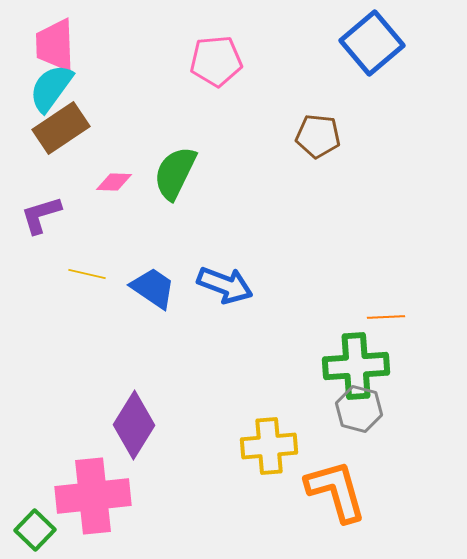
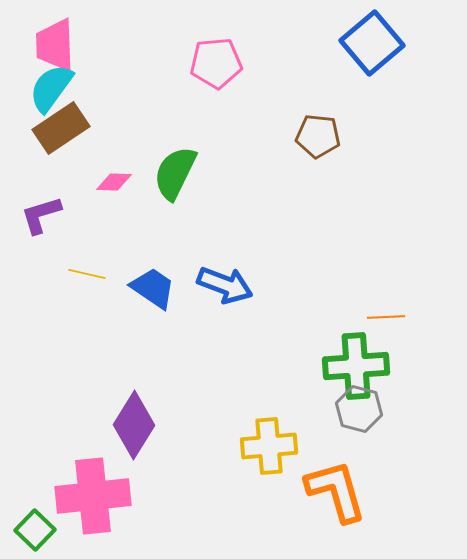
pink pentagon: moved 2 px down
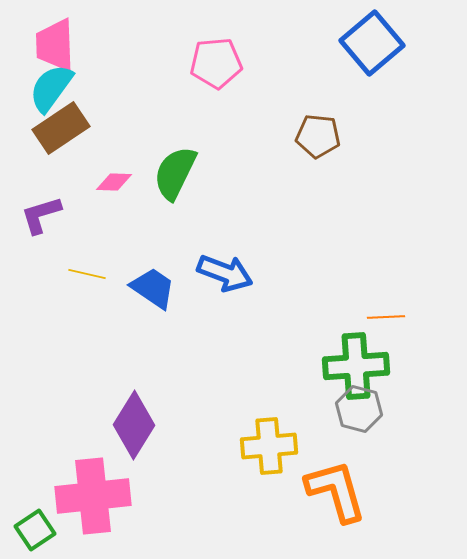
blue arrow: moved 12 px up
green square: rotated 12 degrees clockwise
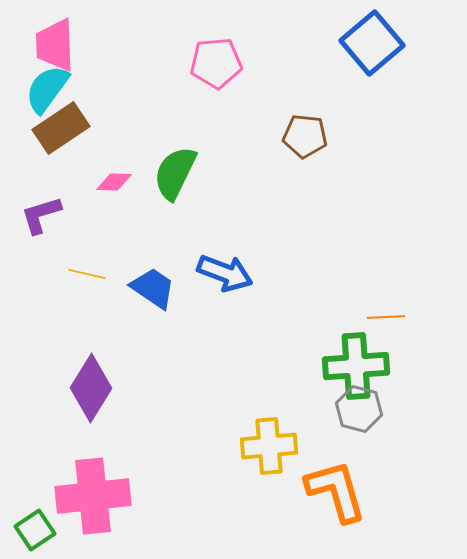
cyan semicircle: moved 4 px left, 1 px down
brown pentagon: moved 13 px left
purple diamond: moved 43 px left, 37 px up
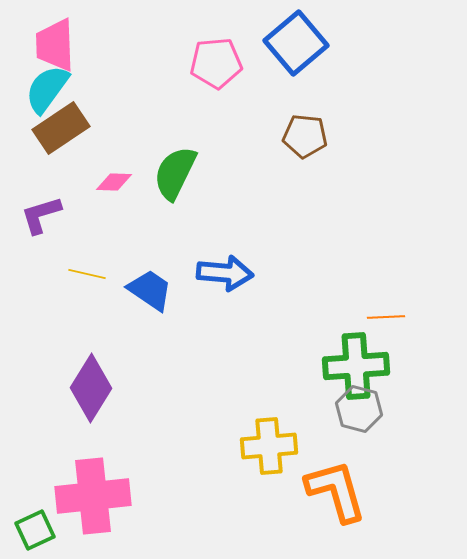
blue square: moved 76 px left
blue arrow: rotated 16 degrees counterclockwise
blue trapezoid: moved 3 px left, 2 px down
green square: rotated 9 degrees clockwise
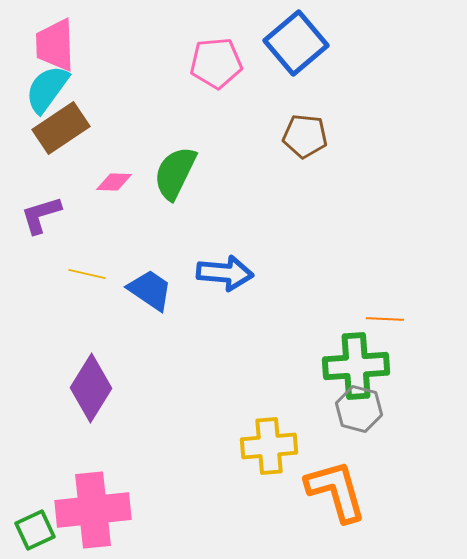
orange line: moved 1 px left, 2 px down; rotated 6 degrees clockwise
pink cross: moved 14 px down
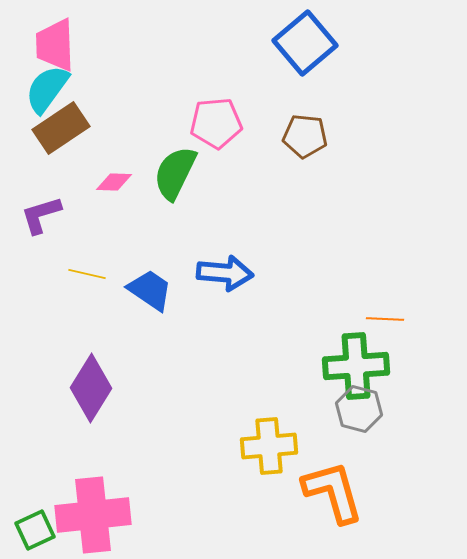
blue square: moved 9 px right
pink pentagon: moved 60 px down
orange L-shape: moved 3 px left, 1 px down
pink cross: moved 5 px down
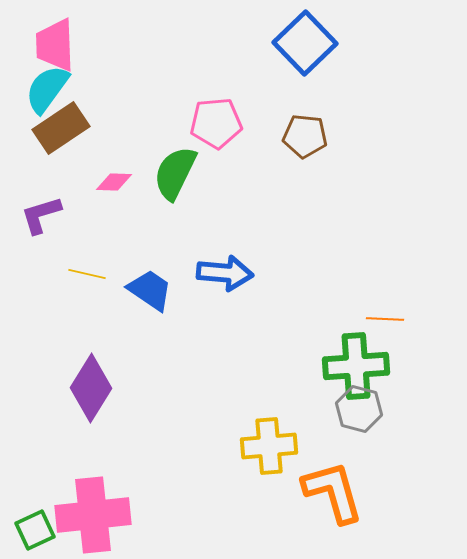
blue square: rotated 4 degrees counterclockwise
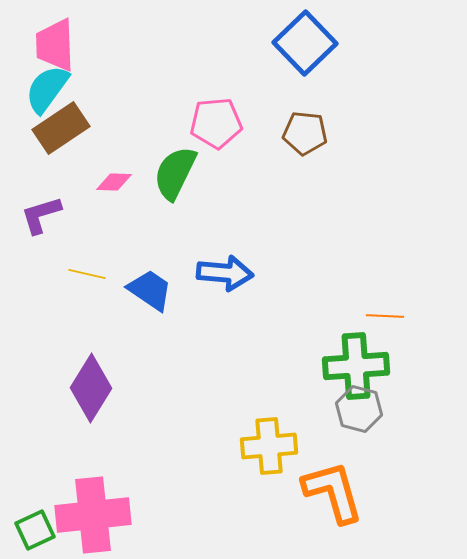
brown pentagon: moved 3 px up
orange line: moved 3 px up
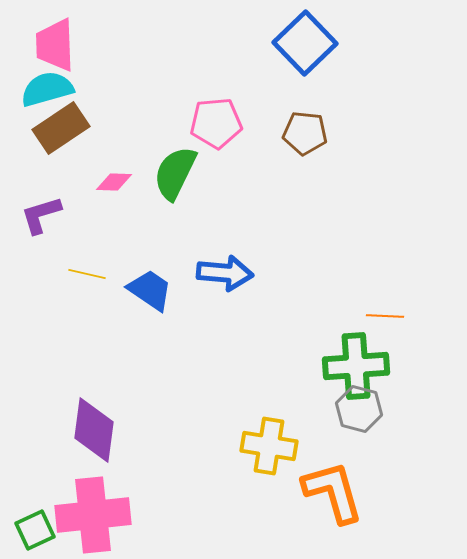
cyan semicircle: rotated 38 degrees clockwise
purple diamond: moved 3 px right, 42 px down; rotated 24 degrees counterclockwise
yellow cross: rotated 14 degrees clockwise
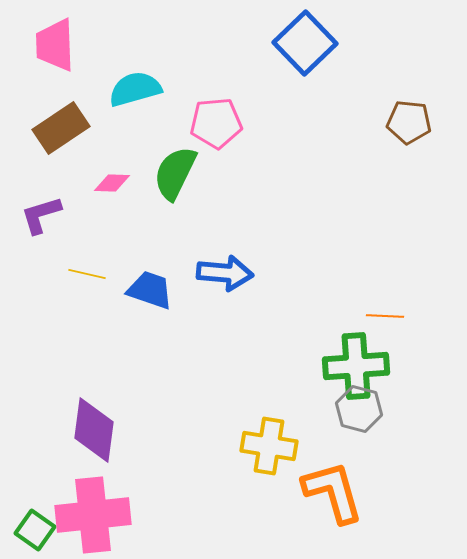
cyan semicircle: moved 88 px right
brown pentagon: moved 104 px right, 11 px up
pink diamond: moved 2 px left, 1 px down
blue trapezoid: rotated 15 degrees counterclockwise
green square: rotated 30 degrees counterclockwise
